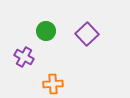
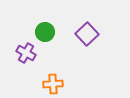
green circle: moved 1 px left, 1 px down
purple cross: moved 2 px right, 4 px up
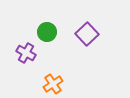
green circle: moved 2 px right
orange cross: rotated 30 degrees counterclockwise
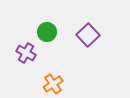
purple square: moved 1 px right, 1 px down
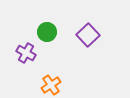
orange cross: moved 2 px left, 1 px down
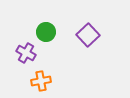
green circle: moved 1 px left
orange cross: moved 10 px left, 4 px up; rotated 24 degrees clockwise
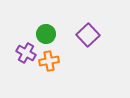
green circle: moved 2 px down
orange cross: moved 8 px right, 20 px up
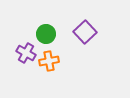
purple square: moved 3 px left, 3 px up
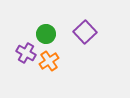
orange cross: rotated 24 degrees counterclockwise
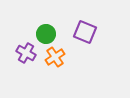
purple square: rotated 25 degrees counterclockwise
orange cross: moved 6 px right, 4 px up
